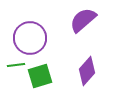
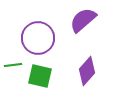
purple circle: moved 8 px right
green line: moved 3 px left
green square: rotated 30 degrees clockwise
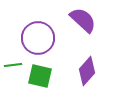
purple semicircle: rotated 84 degrees clockwise
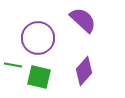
green line: rotated 18 degrees clockwise
purple diamond: moved 3 px left
green square: moved 1 px left, 1 px down
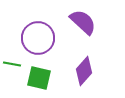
purple semicircle: moved 2 px down
green line: moved 1 px left, 1 px up
green square: moved 1 px down
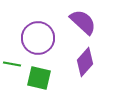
purple diamond: moved 1 px right, 9 px up
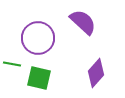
purple diamond: moved 11 px right, 11 px down
